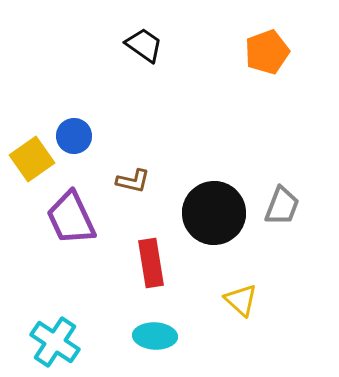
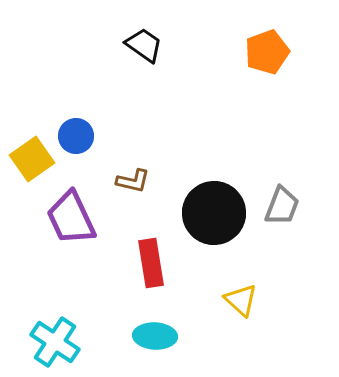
blue circle: moved 2 px right
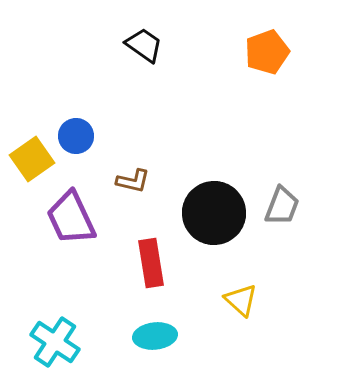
cyan ellipse: rotated 9 degrees counterclockwise
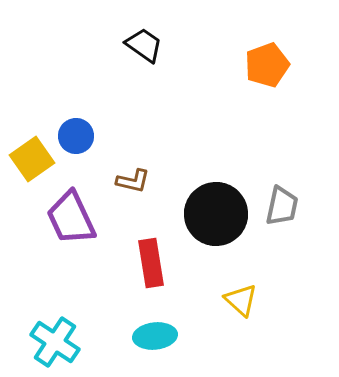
orange pentagon: moved 13 px down
gray trapezoid: rotated 9 degrees counterclockwise
black circle: moved 2 px right, 1 px down
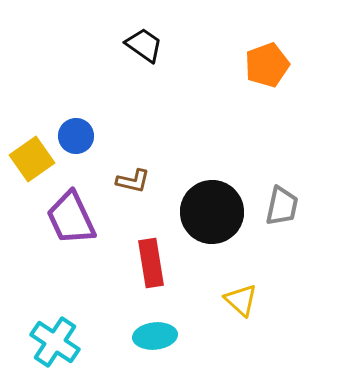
black circle: moved 4 px left, 2 px up
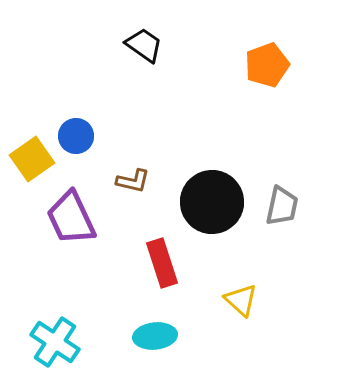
black circle: moved 10 px up
red rectangle: moved 11 px right; rotated 9 degrees counterclockwise
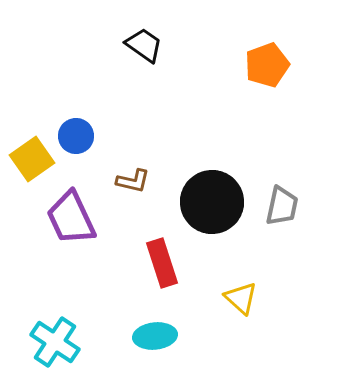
yellow triangle: moved 2 px up
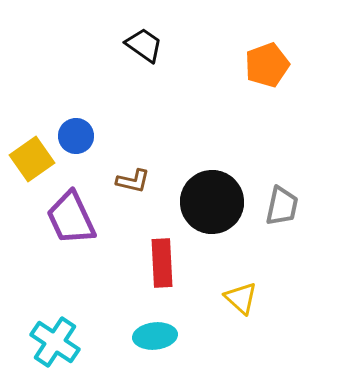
red rectangle: rotated 15 degrees clockwise
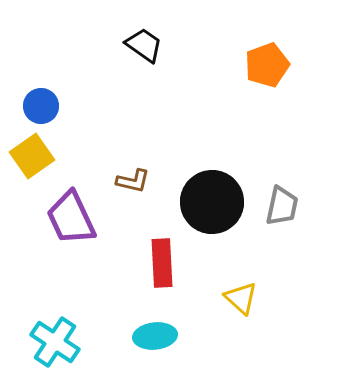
blue circle: moved 35 px left, 30 px up
yellow square: moved 3 px up
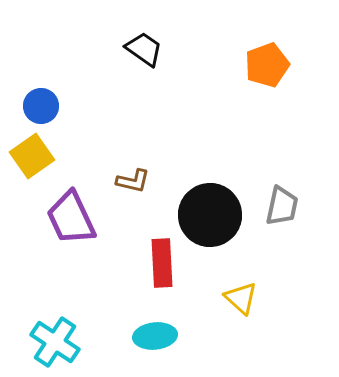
black trapezoid: moved 4 px down
black circle: moved 2 px left, 13 px down
